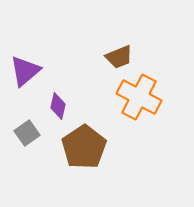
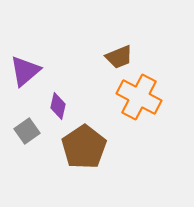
gray square: moved 2 px up
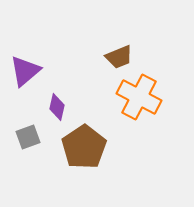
purple diamond: moved 1 px left, 1 px down
gray square: moved 1 px right, 6 px down; rotated 15 degrees clockwise
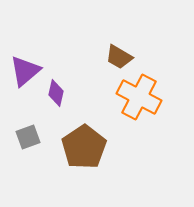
brown trapezoid: rotated 52 degrees clockwise
purple diamond: moved 1 px left, 14 px up
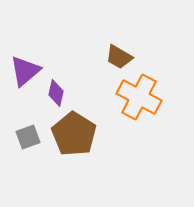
brown pentagon: moved 10 px left, 13 px up; rotated 6 degrees counterclockwise
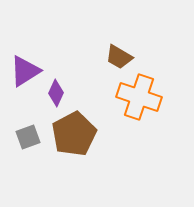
purple triangle: rotated 8 degrees clockwise
purple diamond: rotated 12 degrees clockwise
orange cross: rotated 9 degrees counterclockwise
brown pentagon: rotated 12 degrees clockwise
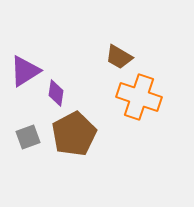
purple diamond: rotated 16 degrees counterclockwise
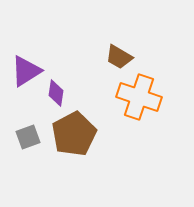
purple triangle: moved 1 px right
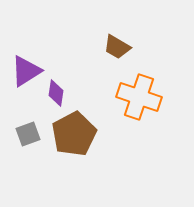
brown trapezoid: moved 2 px left, 10 px up
gray square: moved 3 px up
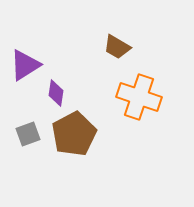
purple triangle: moved 1 px left, 6 px up
